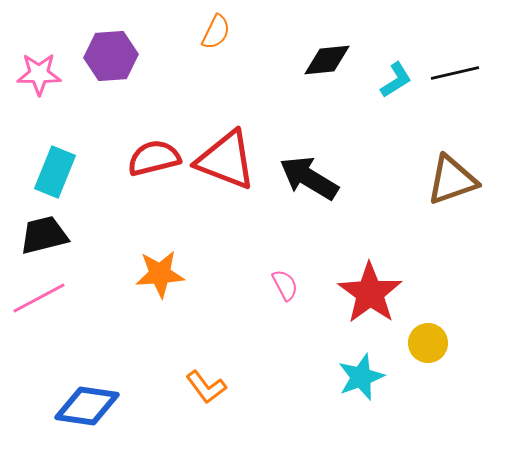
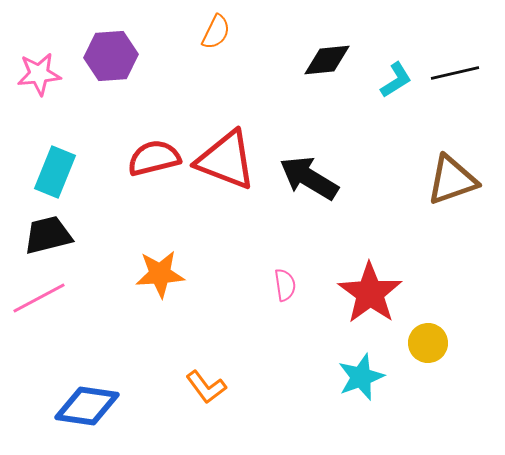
pink star: rotated 6 degrees counterclockwise
black trapezoid: moved 4 px right
pink semicircle: rotated 20 degrees clockwise
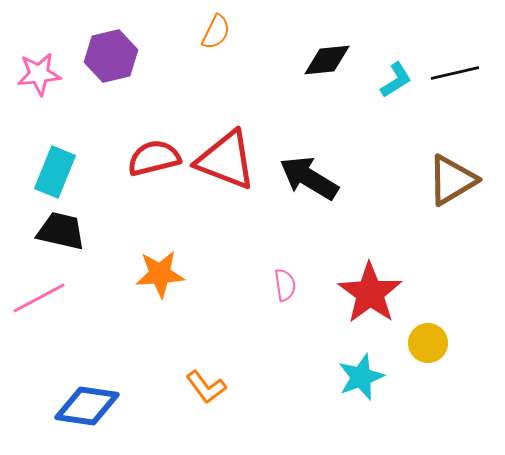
purple hexagon: rotated 9 degrees counterclockwise
brown triangle: rotated 12 degrees counterclockwise
black trapezoid: moved 13 px right, 4 px up; rotated 27 degrees clockwise
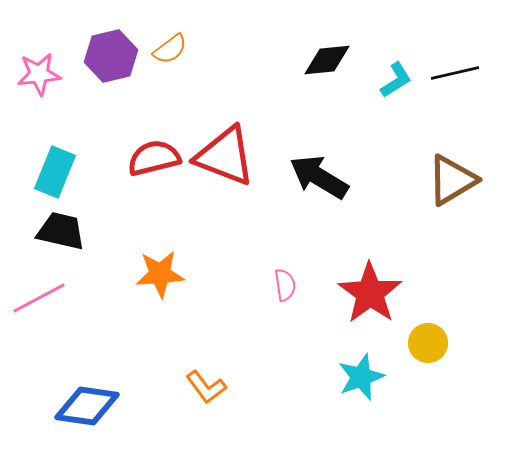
orange semicircle: moved 46 px left, 17 px down; rotated 27 degrees clockwise
red triangle: moved 1 px left, 4 px up
black arrow: moved 10 px right, 1 px up
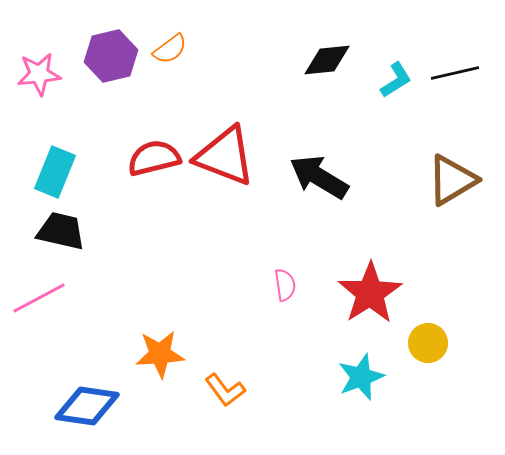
orange star: moved 80 px down
red star: rotated 4 degrees clockwise
orange L-shape: moved 19 px right, 3 px down
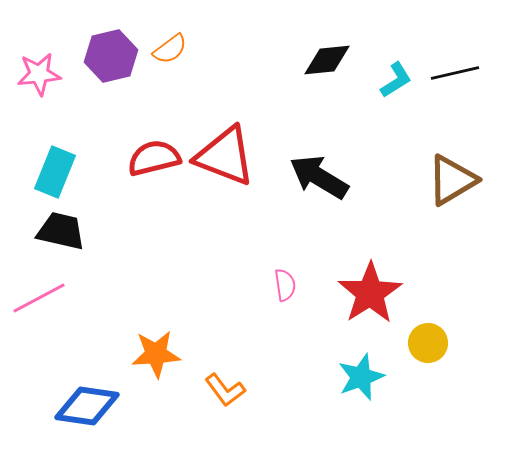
orange star: moved 4 px left
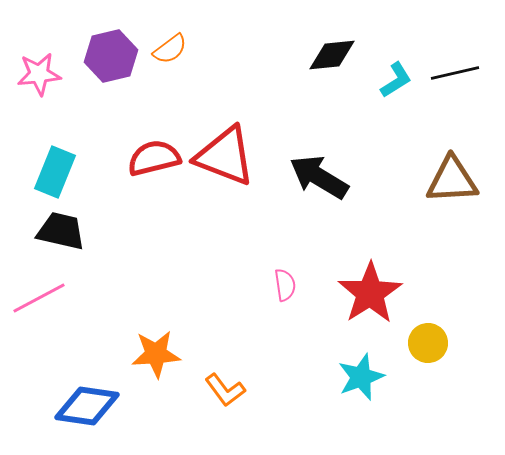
black diamond: moved 5 px right, 5 px up
brown triangle: rotated 28 degrees clockwise
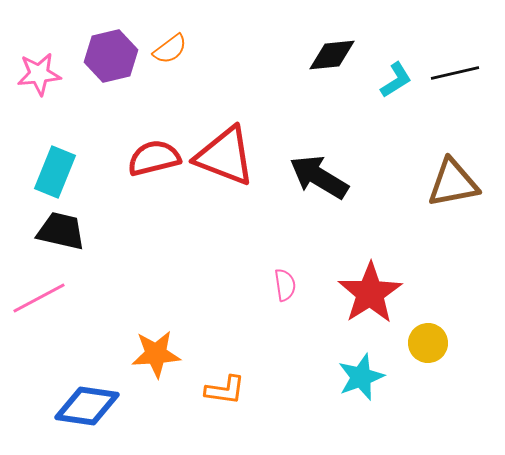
brown triangle: moved 1 px right, 3 px down; rotated 8 degrees counterclockwise
orange L-shape: rotated 45 degrees counterclockwise
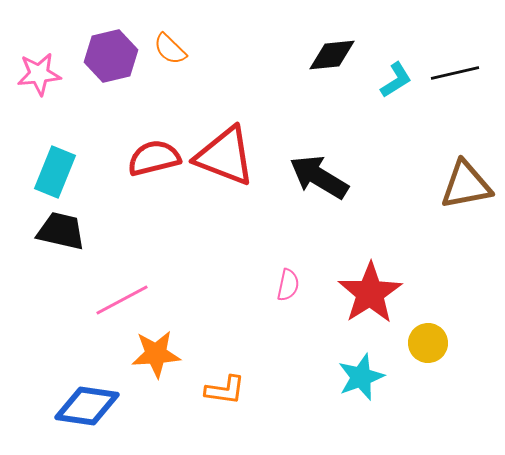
orange semicircle: rotated 81 degrees clockwise
brown triangle: moved 13 px right, 2 px down
pink semicircle: moved 3 px right; rotated 20 degrees clockwise
pink line: moved 83 px right, 2 px down
